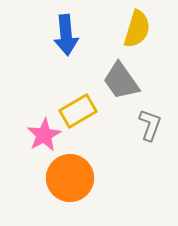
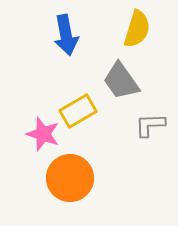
blue arrow: rotated 6 degrees counterclockwise
gray L-shape: rotated 112 degrees counterclockwise
pink star: moved 1 px left, 1 px up; rotated 24 degrees counterclockwise
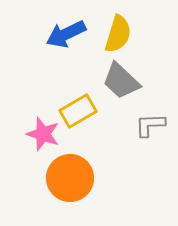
yellow semicircle: moved 19 px left, 5 px down
blue arrow: moved 1 px up; rotated 75 degrees clockwise
gray trapezoid: rotated 12 degrees counterclockwise
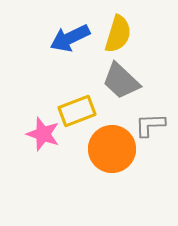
blue arrow: moved 4 px right, 4 px down
yellow rectangle: moved 1 px left; rotated 9 degrees clockwise
orange circle: moved 42 px right, 29 px up
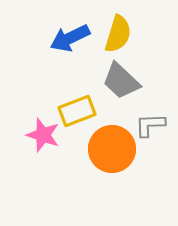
pink star: moved 1 px down
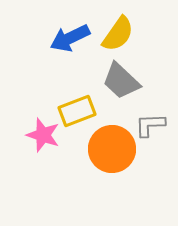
yellow semicircle: rotated 18 degrees clockwise
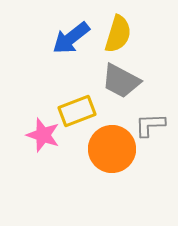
yellow semicircle: rotated 18 degrees counterclockwise
blue arrow: moved 1 px right; rotated 12 degrees counterclockwise
gray trapezoid: rotated 15 degrees counterclockwise
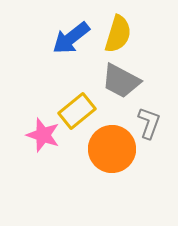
yellow rectangle: rotated 18 degrees counterclockwise
gray L-shape: moved 1 px left, 2 px up; rotated 112 degrees clockwise
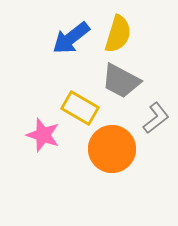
yellow rectangle: moved 3 px right, 3 px up; rotated 69 degrees clockwise
gray L-shape: moved 7 px right, 5 px up; rotated 32 degrees clockwise
